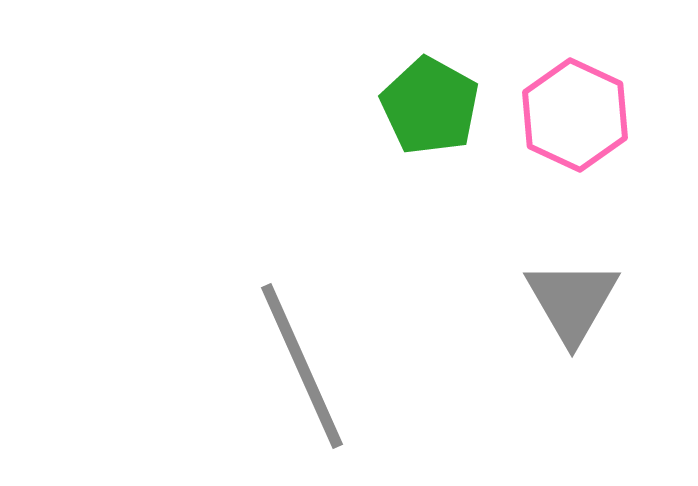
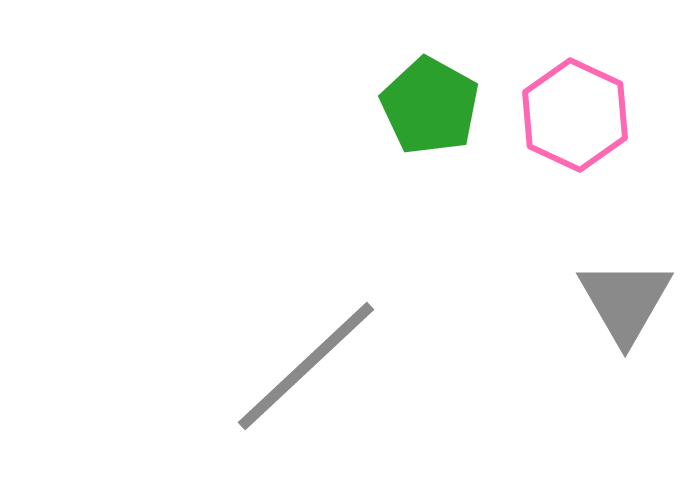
gray triangle: moved 53 px right
gray line: moved 4 px right; rotated 71 degrees clockwise
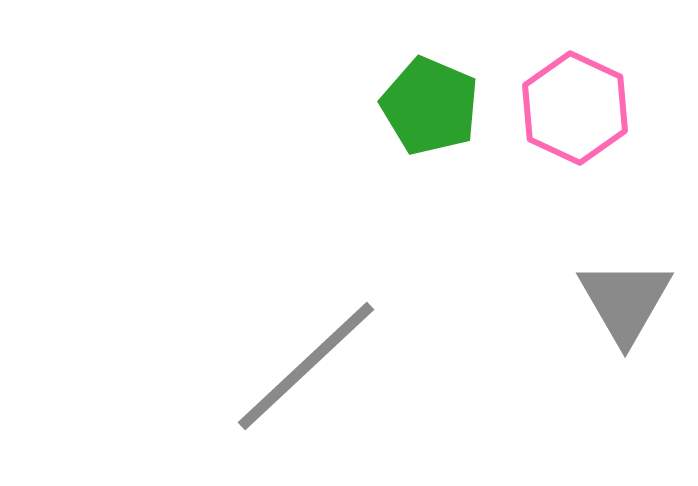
green pentagon: rotated 6 degrees counterclockwise
pink hexagon: moved 7 px up
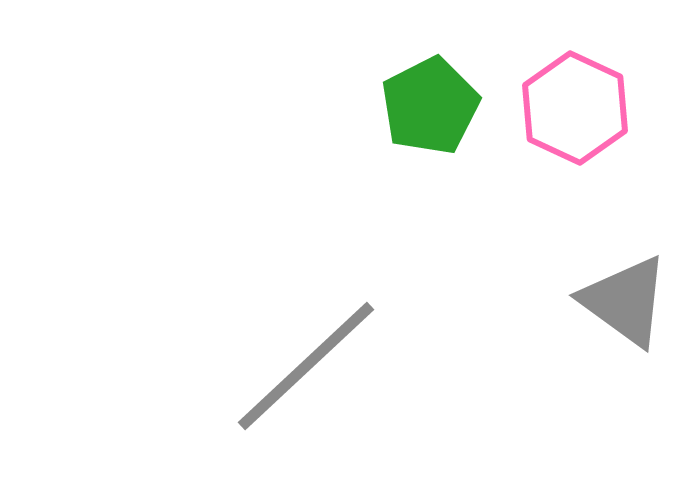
green pentagon: rotated 22 degrees clockwise
gray triangle: rotated 24 degrees counterclockwise
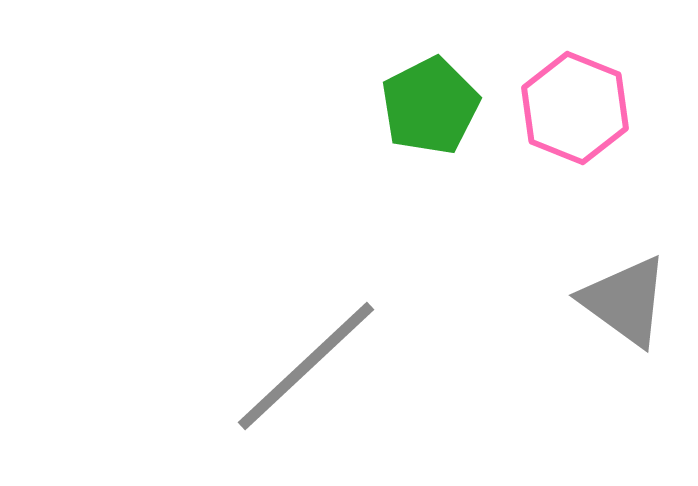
pink hexagon: rotated 3 degrees counterclockwise
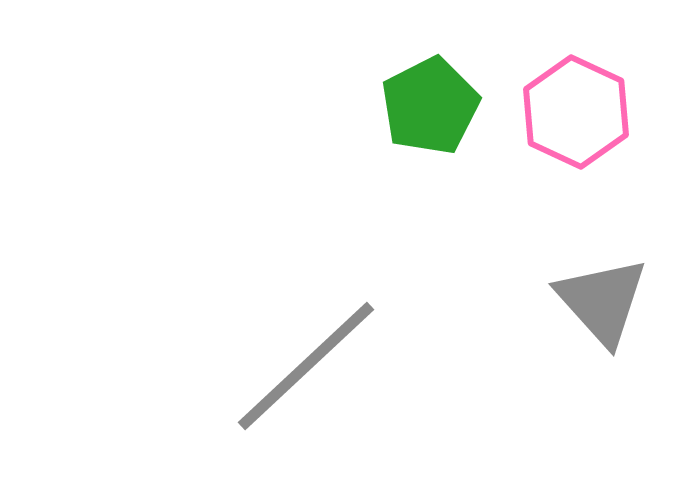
pink hexagon: moved 1 px right, 4 px down; rotated 3 degrees clockwise
gray triangle: moved 23 px left; rotated 12 degrees clockwise
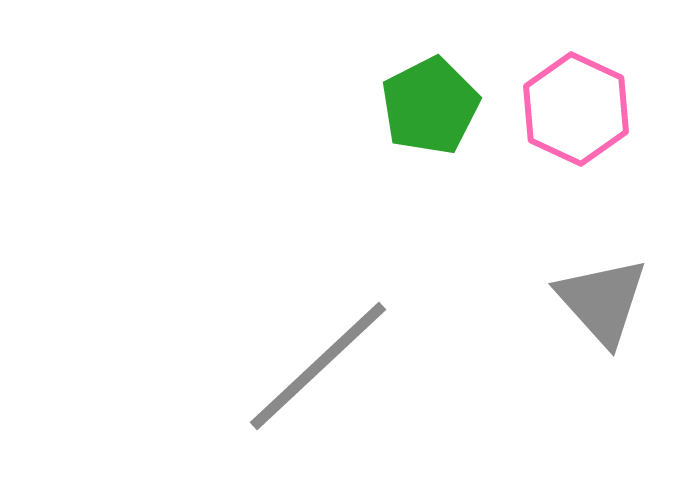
pink hexagon: moved 3 px up
gray line: moved 12 px right
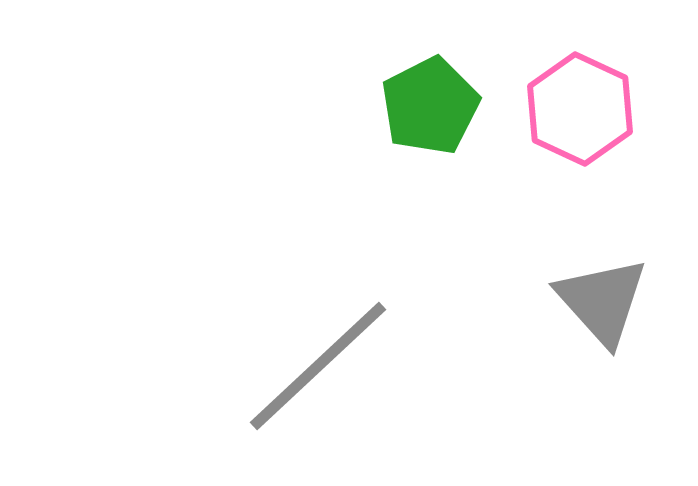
pink hexagon: moved 4 px right
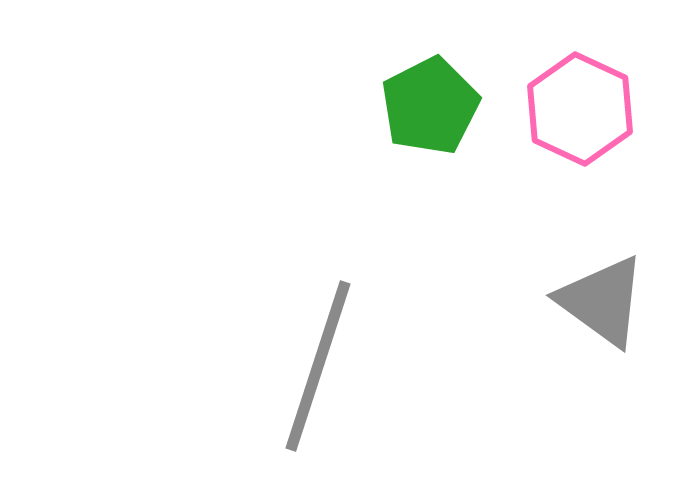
gray triangle: rotated 12 degrees counterclockwise
gray line: rotated 29 degrees counterclockwise
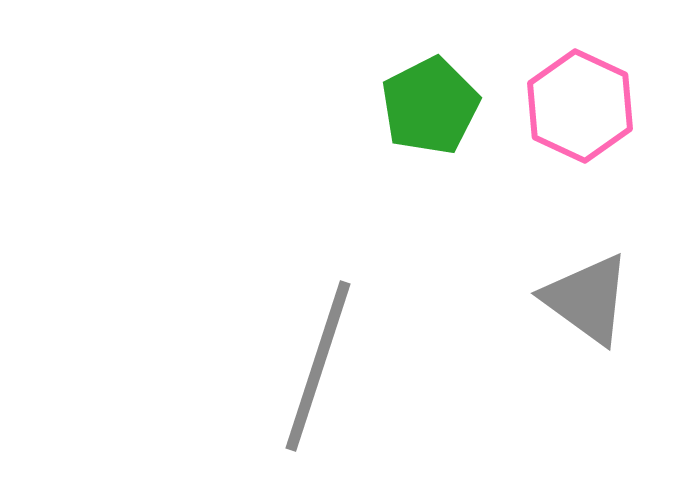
pink hexagon: moved 3 px up
gray triangle: moved 15 px left, 2 px up
